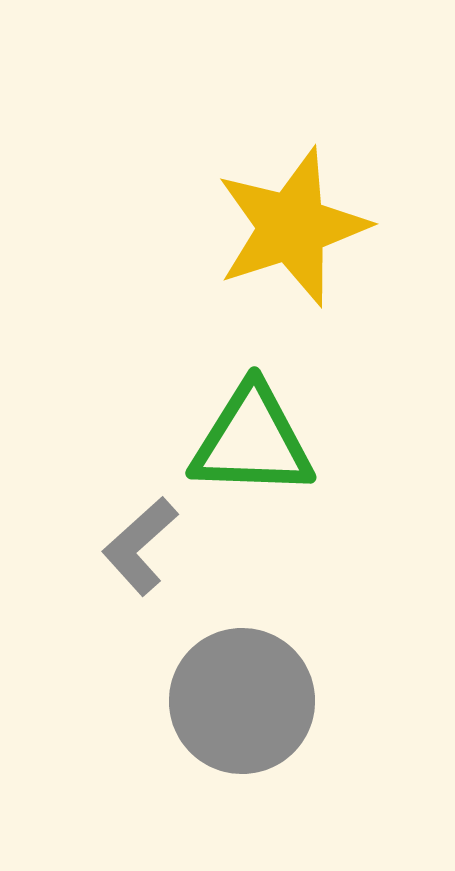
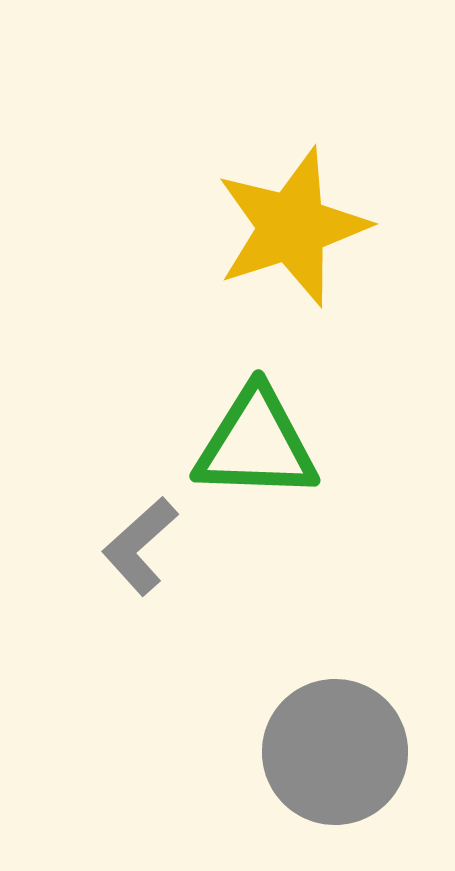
green triangle: moved 4 px right, 3 px down
gray circle: moved 93 px right, 51 px down
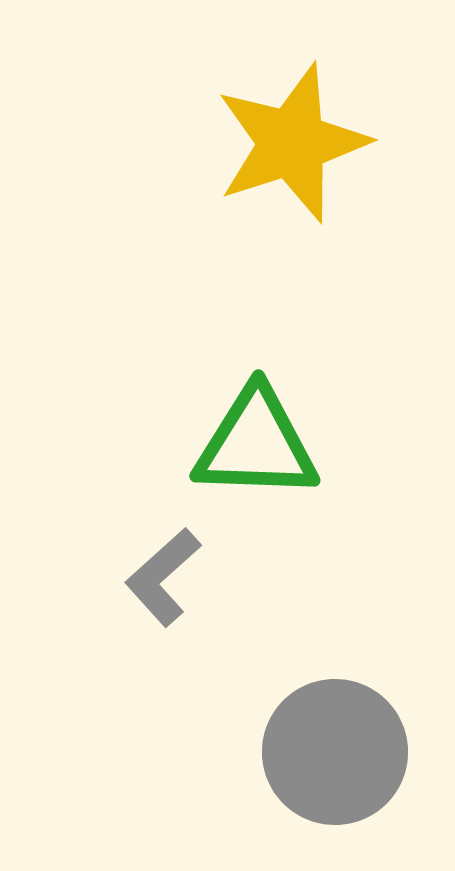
yellow star: moved 84 px up
gray L-shape: moved 23 px right, 31 px down
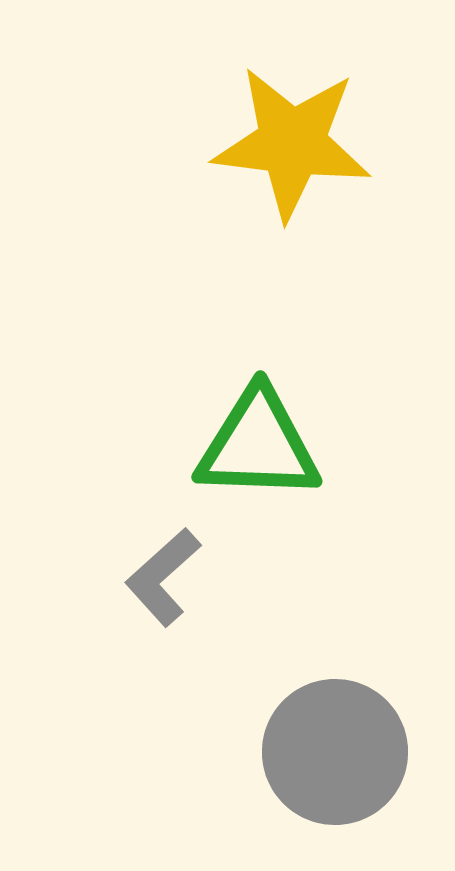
yellow star: rotated 25 degrees clockwise
green triangle: moved 2 px right, 1 px down
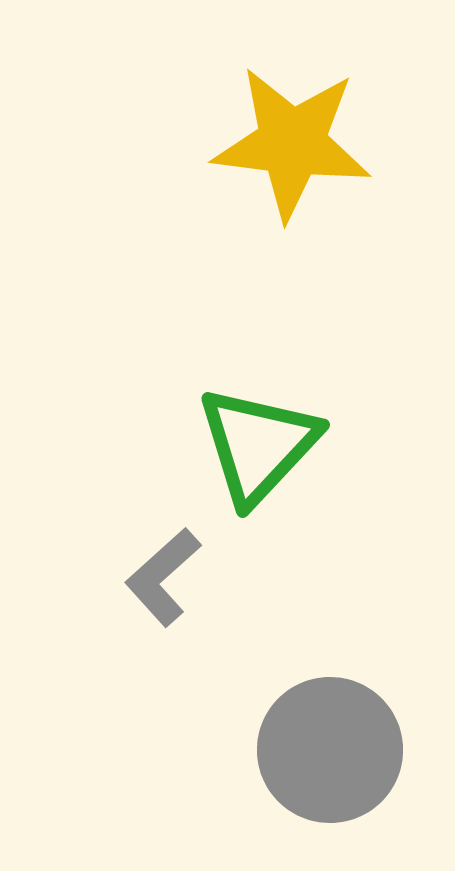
green triangle: rotated 49 degrees counterclockwise
gray circle: moved 5 px left, 2 px up
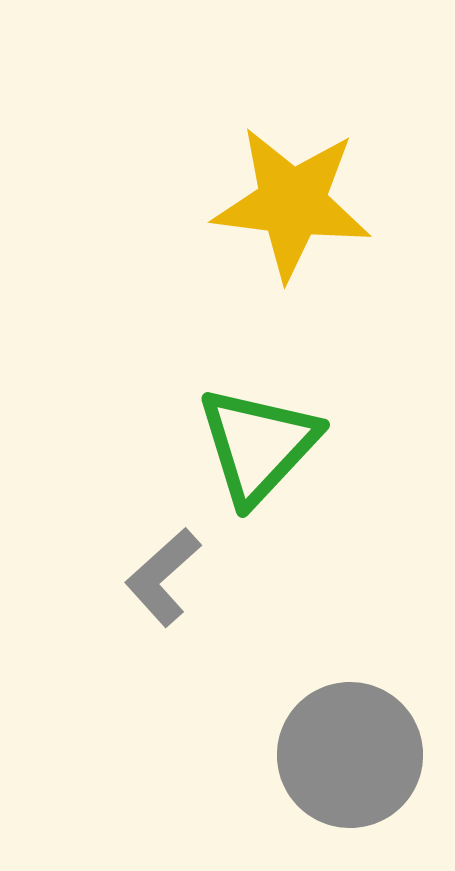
yellow star: moved 60 px down
gray circle: moved 20 px right, 5 px down
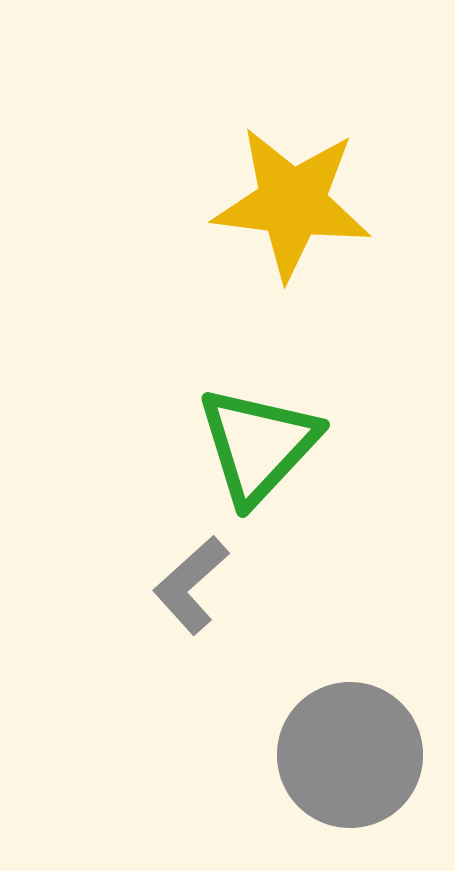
gray L-shape: moved 28 px right, 8 px down
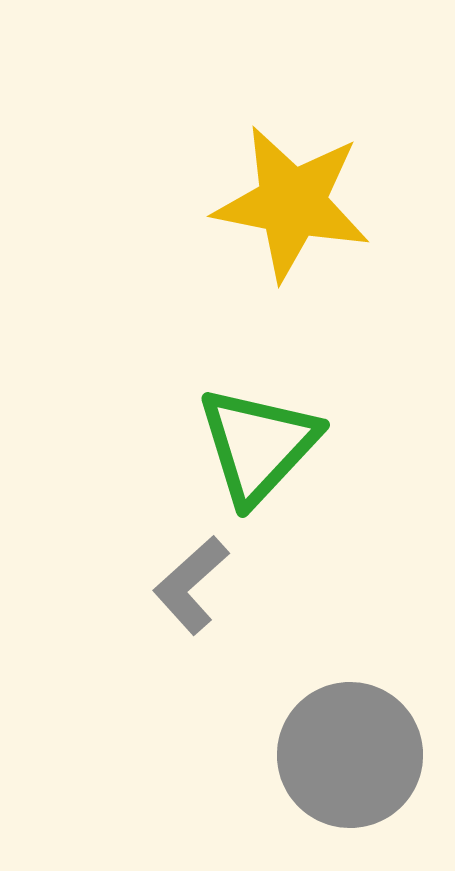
yellow star: rotated 4 degrees clockwise
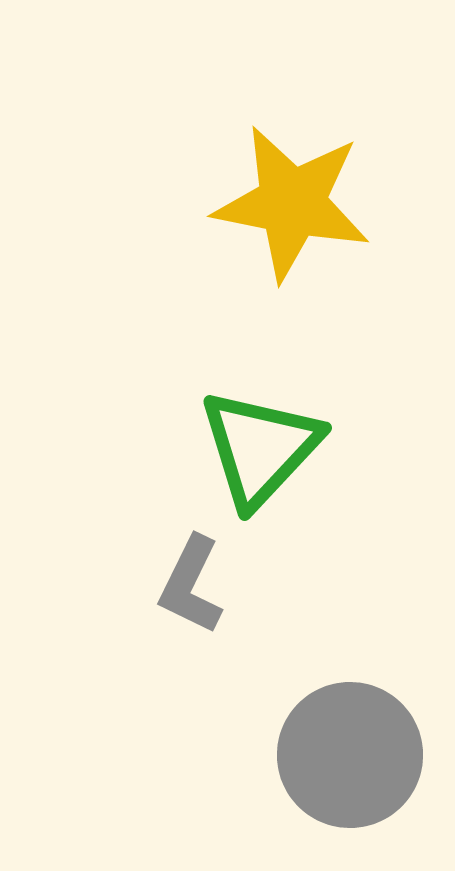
green triangle: moved 2 px right, 3 px down
gray L-shape: rotated 22 degrees counterclockwise
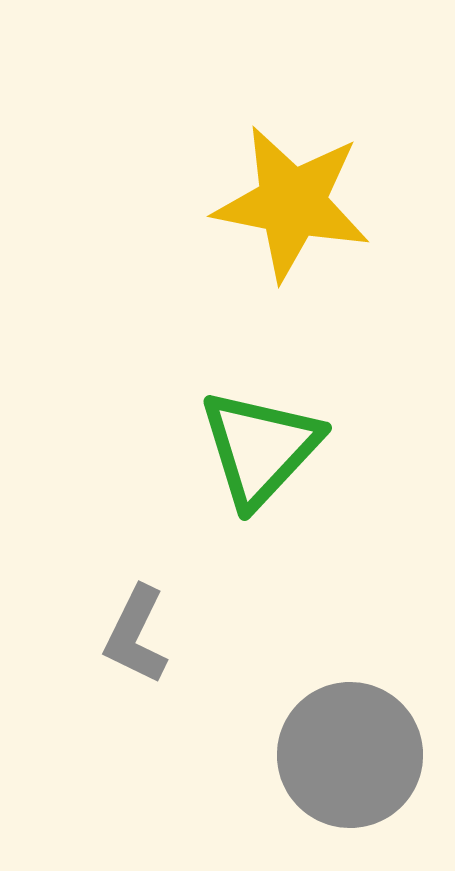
gray L-shape: moved 55 px left, 50 px down
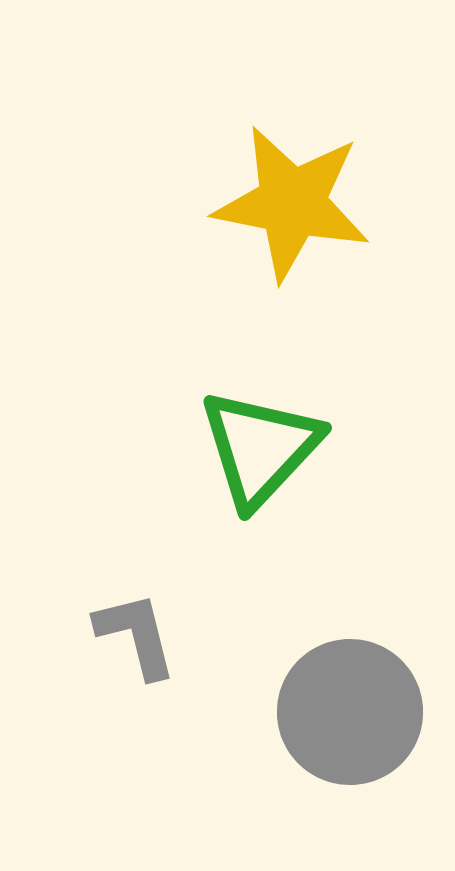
gray L-shape: rotated 140 degrees clockwise
gray circle: moved 43 px up
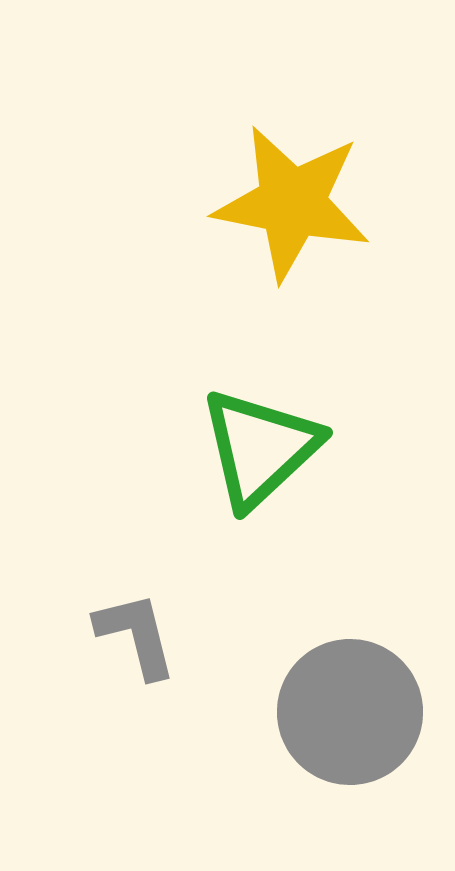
green triangle: rotated 4 degrees clockwise
